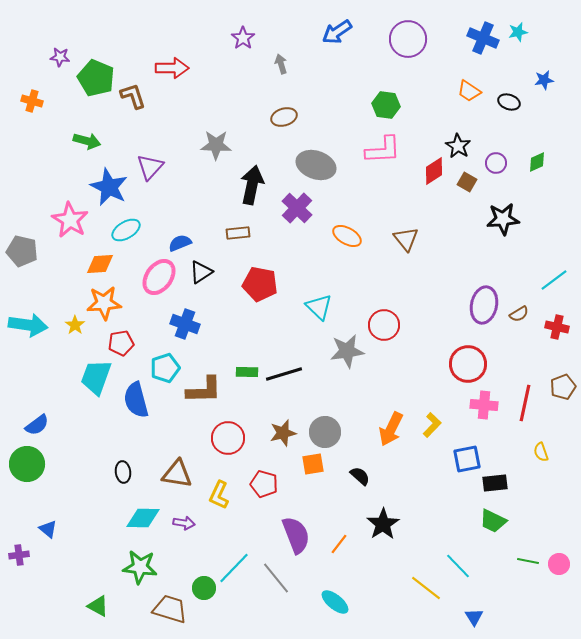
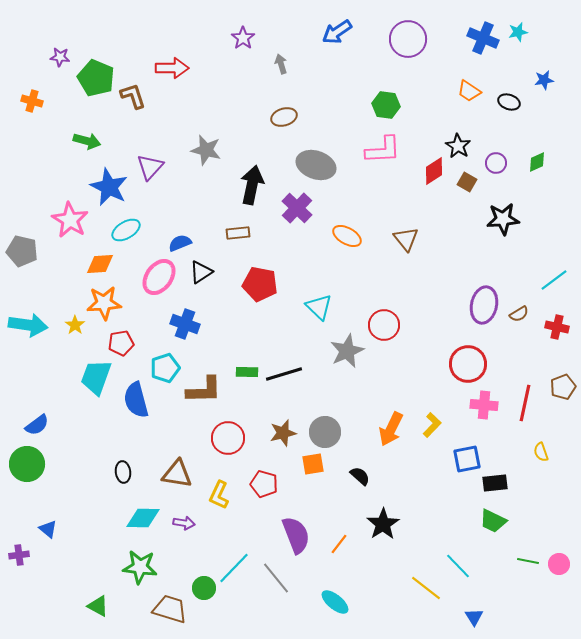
gray star at (216, 145): moved 10 px left, 5 px down; rotated 12 degrees clockwise
gray star at (347, 351): rotated 16 degrees counterclockwise
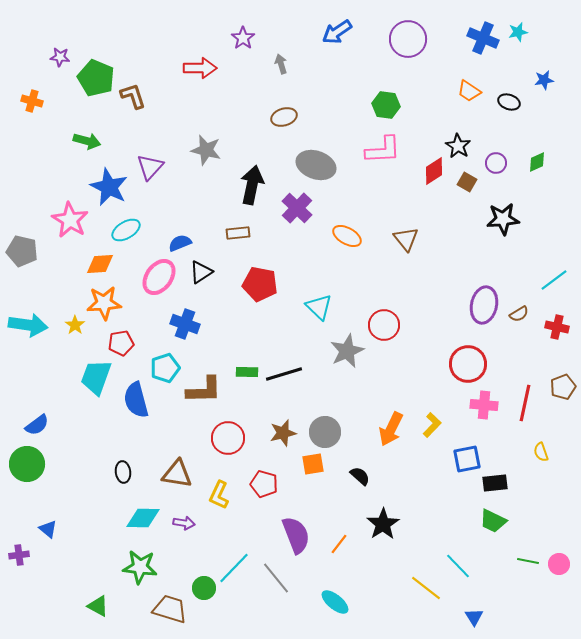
red arrow at (172, 68): moved 28 px right
